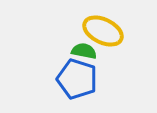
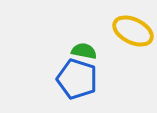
yellow ellipse: moved 30 px right
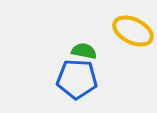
blue pentagon: rotated 15 degrees counterclockwise
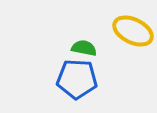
green semicircle: moved 3 px up
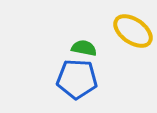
yellow ellipse: rotated 9 degrees clockwise
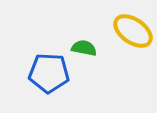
blue pentagon: moved 28 px left, 6 px up
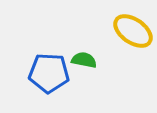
green semicircle: moved 12 px down
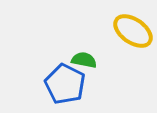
blue pentagon: moved 16 px right, 11 px down; rotated 24 degrees clockwise
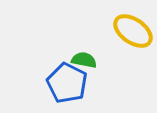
blue pentagon: moved 2 px right, 1 px up
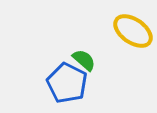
green semicircle: rotated 30 degrees clockwise
